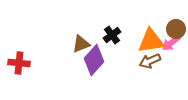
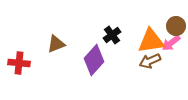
brown circle: moved 3 px up
brown triangle: moved 25 px left
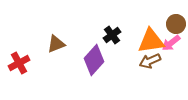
brown circle: moved 2 px up
red cross: rotated 35 degrees counterclockwise
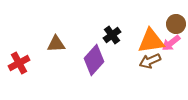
brown triangle: rotated 18 degrees clockwise
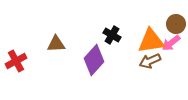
black cross: rotated 24 degrees counterclockwise
red cross: moved 3 px left, 2 px up
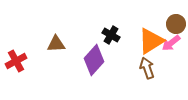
black cross: moved 1 px left
orange triangle: rotated 24 degrees counterclockwise
brown arrow: moved 3 px left, 7 px down; rotated 95 degrees clockwise
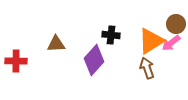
black cross: rotated 24 degrees counterclockwise
red cross: rotated 30 degrees clockwise
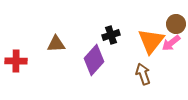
black cross: rotated 24 degrees counterclockwise
orange triangle: rotated 20 degrees counterclockwise
brown arrow: moved 4 px left, 6 px down
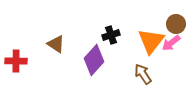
brown triangle: rotated 36 degrees clockwise
brown arrow: rotated 15 degrees counterclockwise
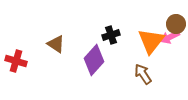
pink arrow: moved 1 px left, 6 px up; rotated 12 degrees clockwise
red cross: rotated 15 degrees clockwise
